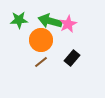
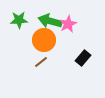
orange circle: moved 3 px right
black rectangle: moved 11 px right
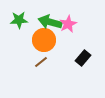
green arrow: moved 1 px down
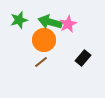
green star: rotated 12 degrees counterclockwise
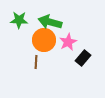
green star: rotated 18 degrees clockwise
pink star: moved 18 px down
brown line: moved 5 px left; rotated 48 degrees counterclockwise
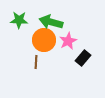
green arrow: moved 1 px right
pink star: moved 1 px up
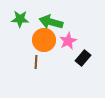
green star: moved 1 px right, 1 px up
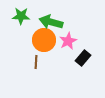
green star: moved 1 px right, 3 px up
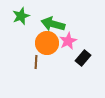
green star: rotated 24 degrees counterclockwise
green arrow: moved 2 px right, 2 px down
orange circle: moved 3 px right, 3 px down
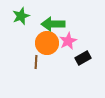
green arrow: rotated 15 degrees counterclockwise
black rectangle: rotated 21 degrees clockwise
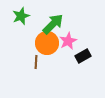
green arrow: rotated 135 degrees clockwise
black rectangle: moved 2 px up
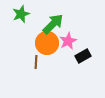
green star: moved 2 px up
